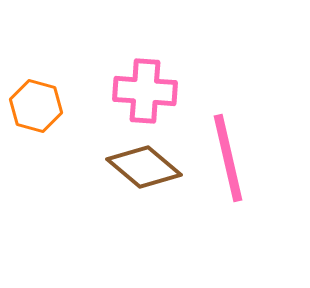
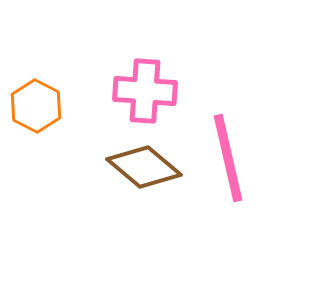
orange hexagon: rotated 12 degrees clockwise
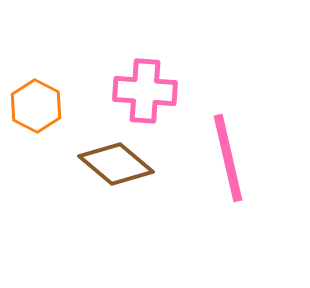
brown diamond: moved 28 px left, 3 px up
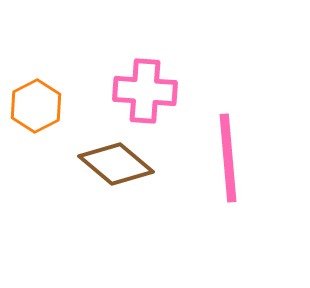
orange hexagon: rotated 6 degrees clockwise
pink line: rotated 8 degrees clockwise
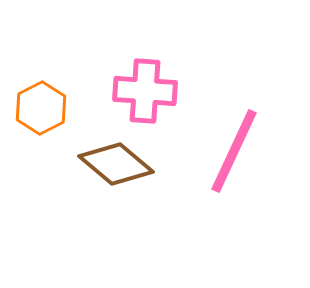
orange hexagon: moved 5 px right, 2 px down
pink line: moved 6 px right, 7 px up; rotated 30 degrees clockwise
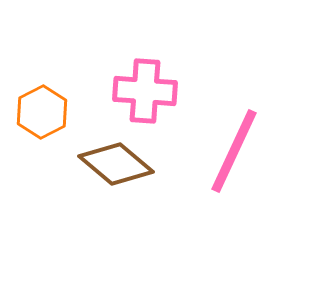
orange hexagon: moved 1 px right, 4 px down
